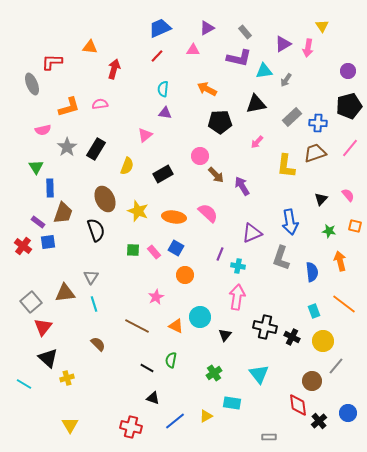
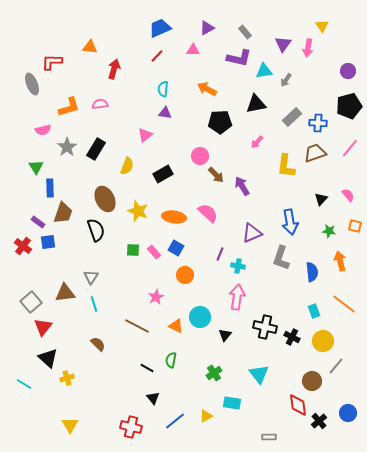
purple triangle at (283, 44): rotated 24 degrees counterclockwise
black triangle at (153, 398): rotated 32 degrees clockwise
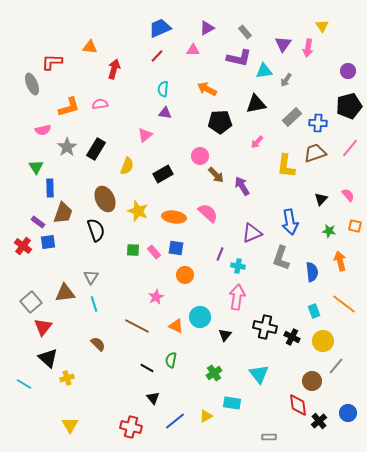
blue square at (176, 248): rotated 21 degrees counterclockwise
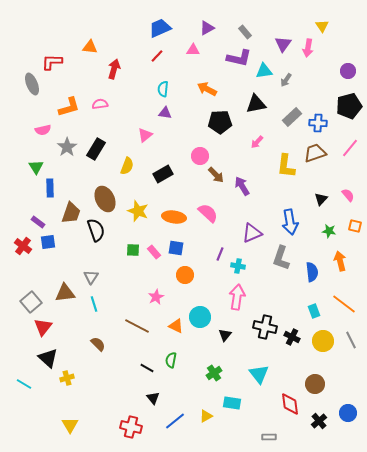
brown trapezoid at (63, 213): moved 8 px right
gray line at (336, 366): moved 15 px right, 26 px up; rotated 66 degrees counterclockwise
brown circle at (312, 381): moved 3 px right, 3 px down
red diamond at (298, 405): moved 8 px left, 1 px up
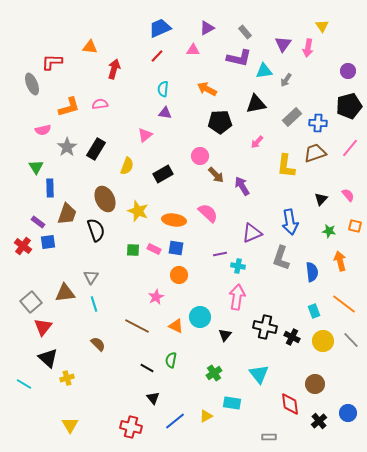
brown trapezoid at (71, 213): moved 4 px left, 1 px down
orange ellipse at (174, 217): moved 3 px down
pink rectangle at (154, 252): moved 3 px up; rotated 24 degrees counterclockwise
purple line at (220, 254): rotated 56 degrees clockwise
orange circle at (185, 275): moved 6 px left
gray line at (351, 340): rotated 18 degrees counterclockwise
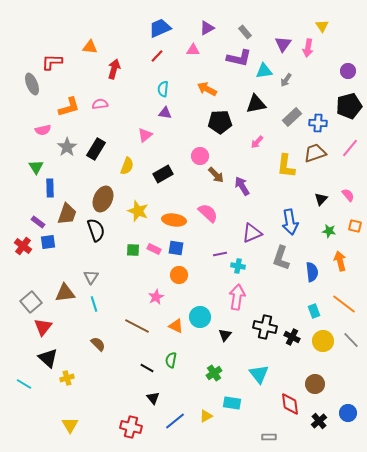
brown ellipse at (105, 199): moved 2 px left; rotated 50 degrees clockwise
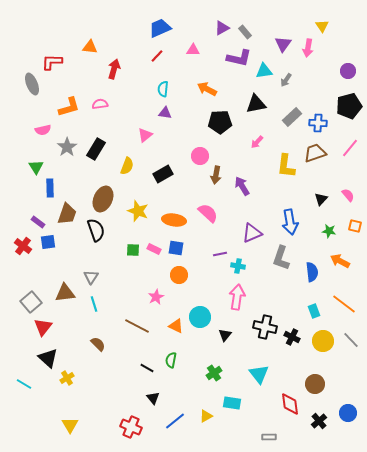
purple triangle at (207, 28): moved 15 px right
brown arrow at (216, 175): rotated 54 degrees clockwise
orange arrow at (340, 261): rotated 48 degrees counterclockwise
yellow cross at (67, 378): rotated 16 degrees counterclockwise
red cross at (131, 427): rotated 10 degrees clockwise
